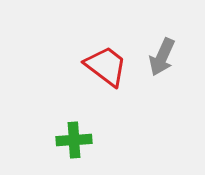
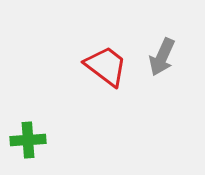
green cross: moved 46 px left
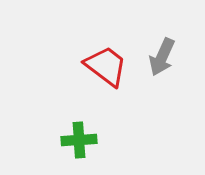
green cross: moved 51 px right
